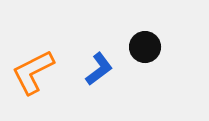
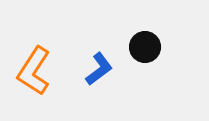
orange L-shape: moved 1 px right, 1 px up; rotated 30 degrees counterclockwise
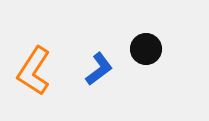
black circle: moved 1 px right, 2 px down
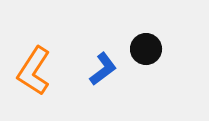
blue L-shape: moved 4 px right
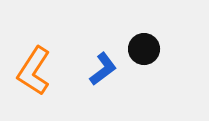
black circle: moved 2 px left
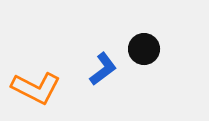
orange L-shape: moved 2 px right, 17 px down; rotated 96 degrees counterclockwise
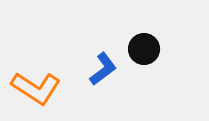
orange L-shape: rotated 6 degrees clockwise
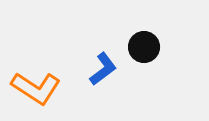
black circle: moved 2 px up
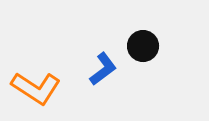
black circle: moved 1 px left, 1 px up
